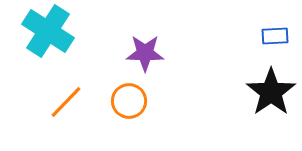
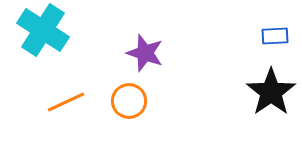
cyan cross: moved 5 px left, 1 px up
purple star: rotated 18 degrees clockwise
orange line: rotated 21 degrees clockwise
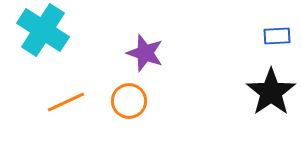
blue rectangle: moved 2 px right
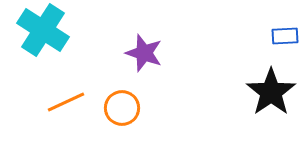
blue rectangle: moved 8 px right
purple star: moved 1 px left
orange circle: moved 7 px left, 7 px down
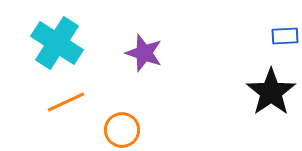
cyan cross: moved 14 px right, 13 px down
orange circle: moved 22 px down
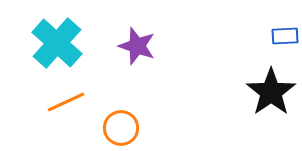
cyan cross: rotated 9 degrees clockwise
purple star: moved 7 px left, 7 px up
orange circle: moved 1 px left, 2 px up
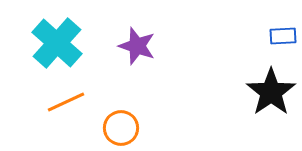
blue rectangle: moved 2 px left
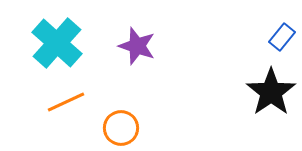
blue rectangle: moved 1 px left, 1 px down; rotated 48 degrees counterclockwise
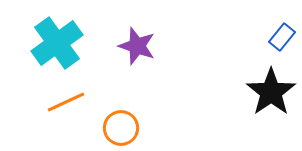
cyan cross: rotated 12 degrees clockwise
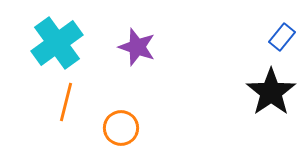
purple star: moved 1 px down
orange line: rotated 51 degrees counterclockwise
